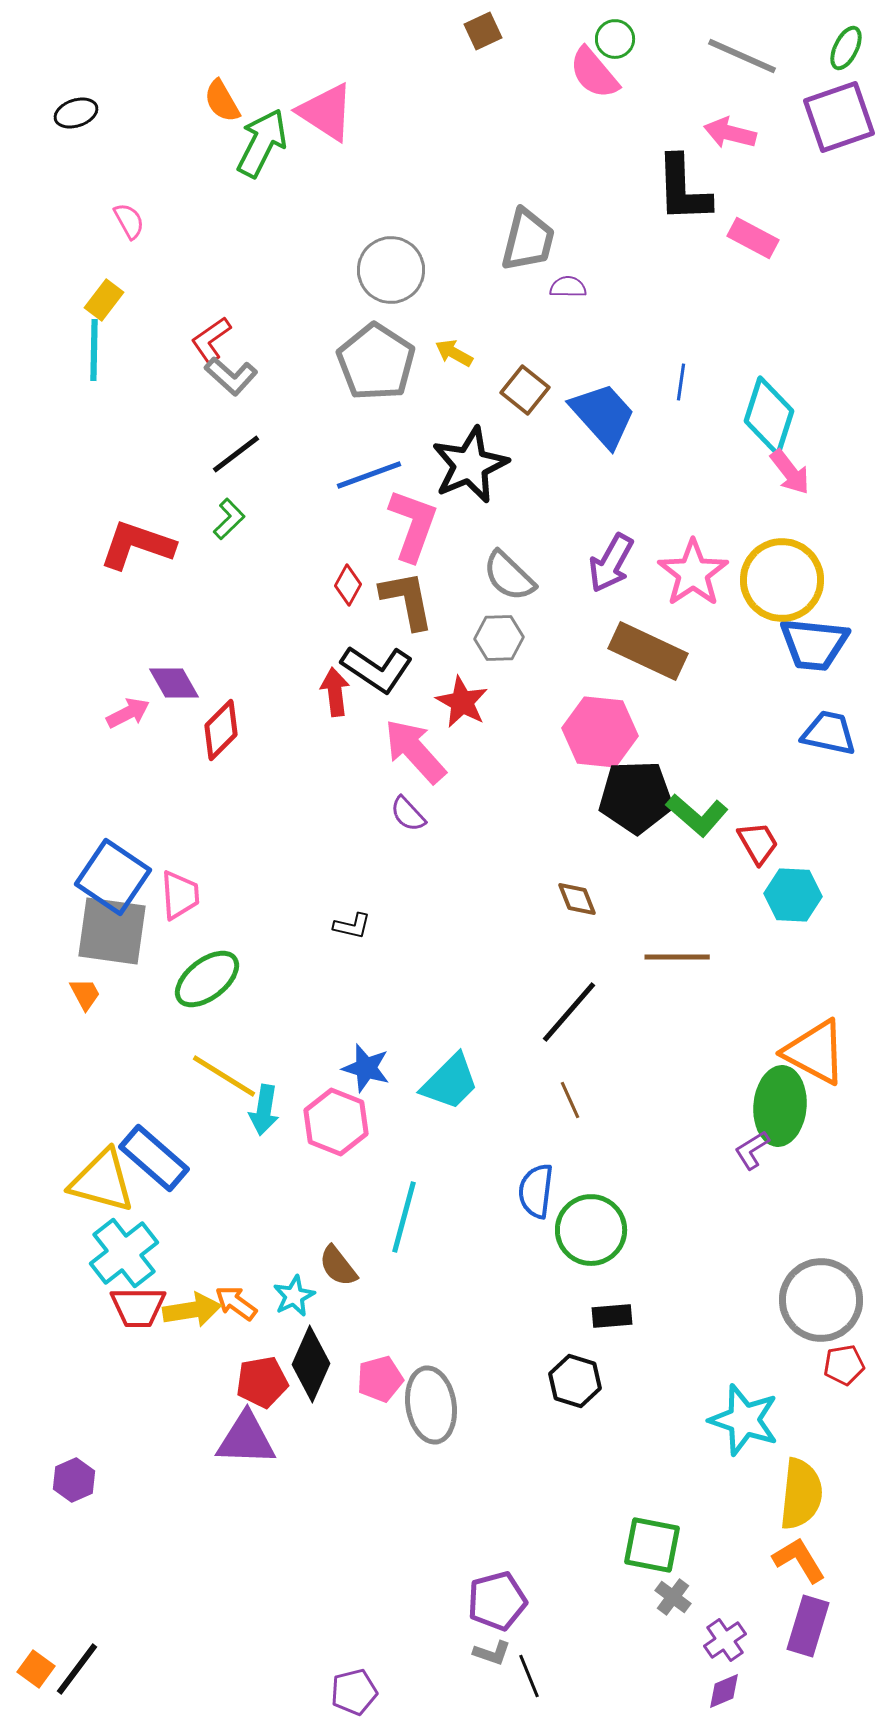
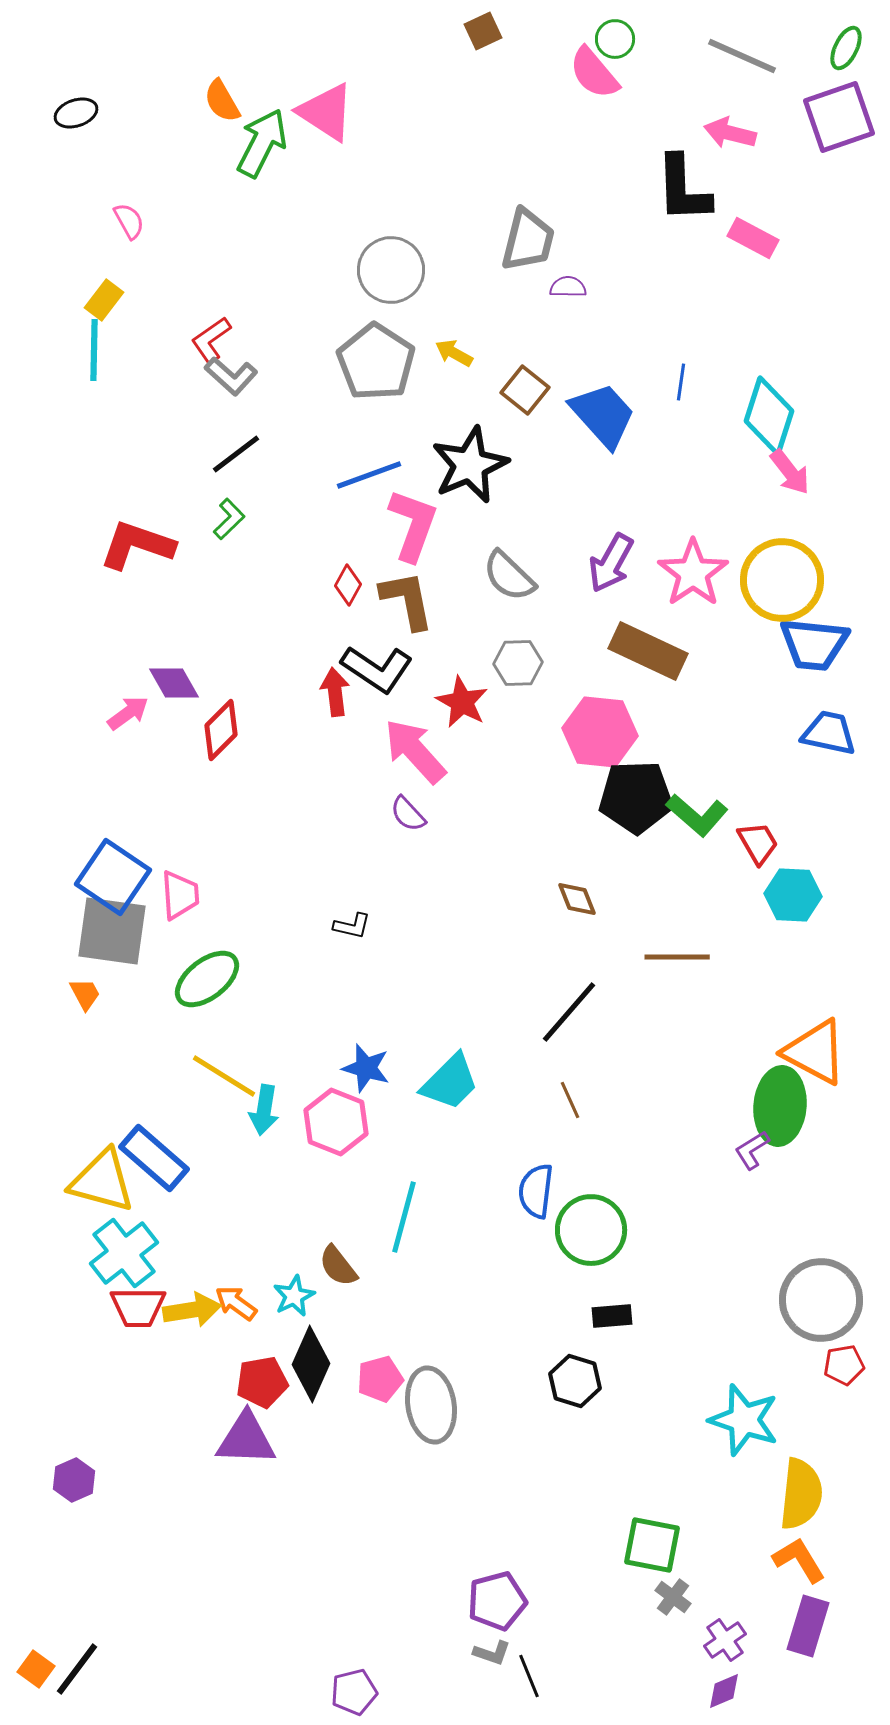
gray hexagon at (499, 638): moved 19 px right, 25 px down
pink arrow at (128, 713): rotated 9 degrees counterclockwise
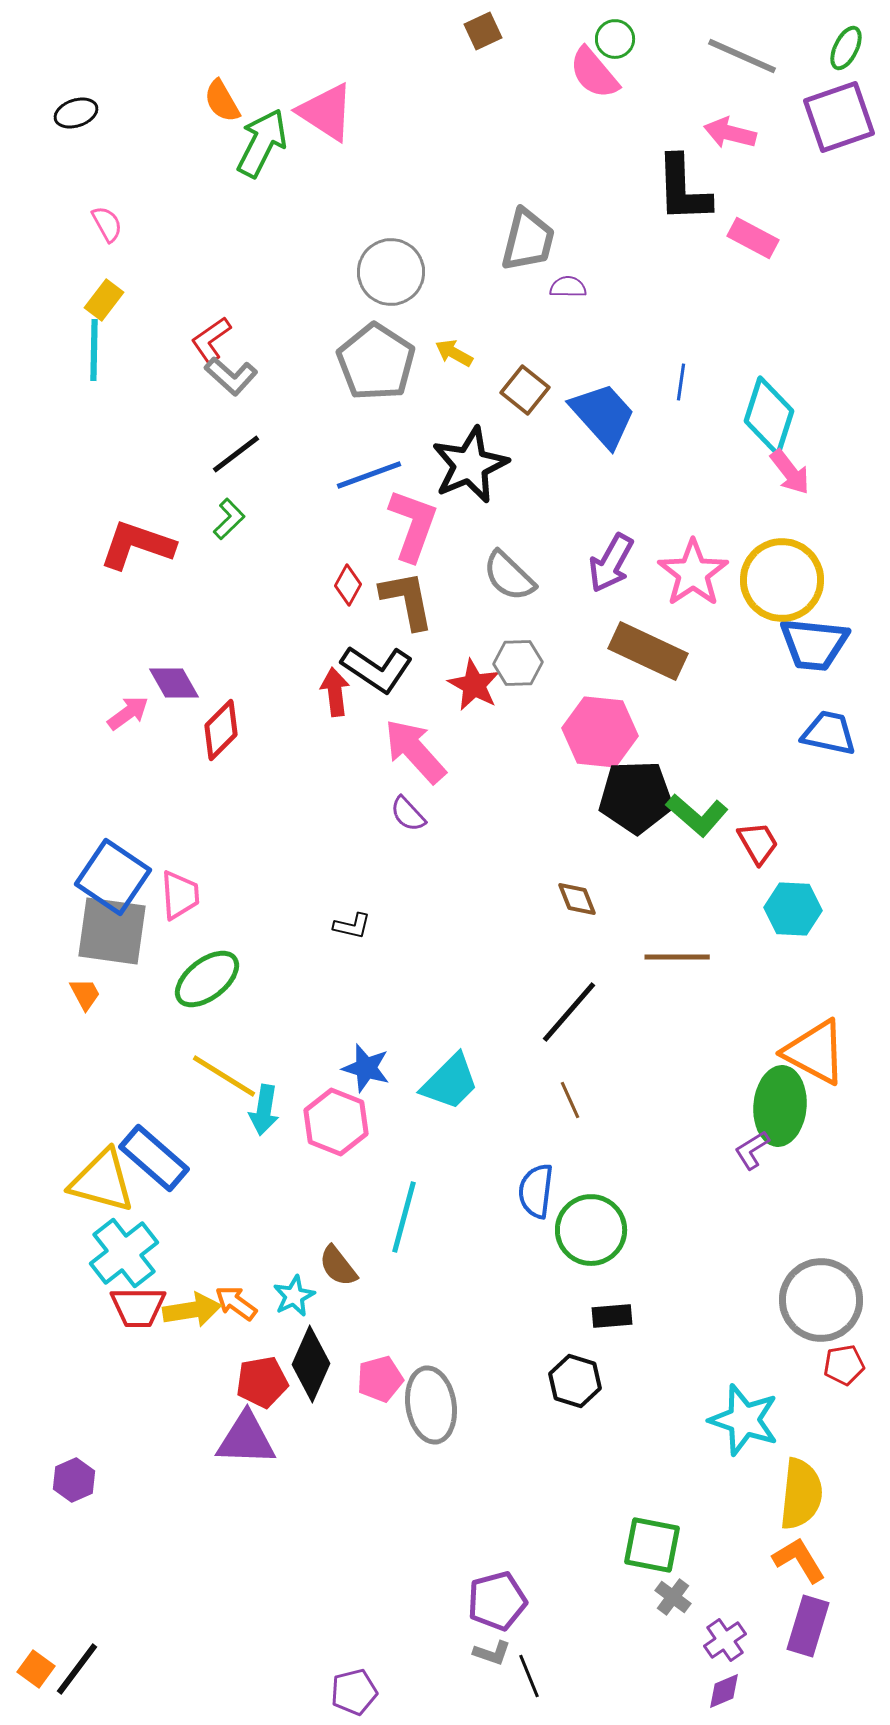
pink semicircle at (129, 221): moved 22 px left, 3 px down
gray circle at (391, 270): moved 2 px down
red star at (462, 702): moved 12 px right, 17 px up
cyan hexagon at (793, 895): moved 14 px down
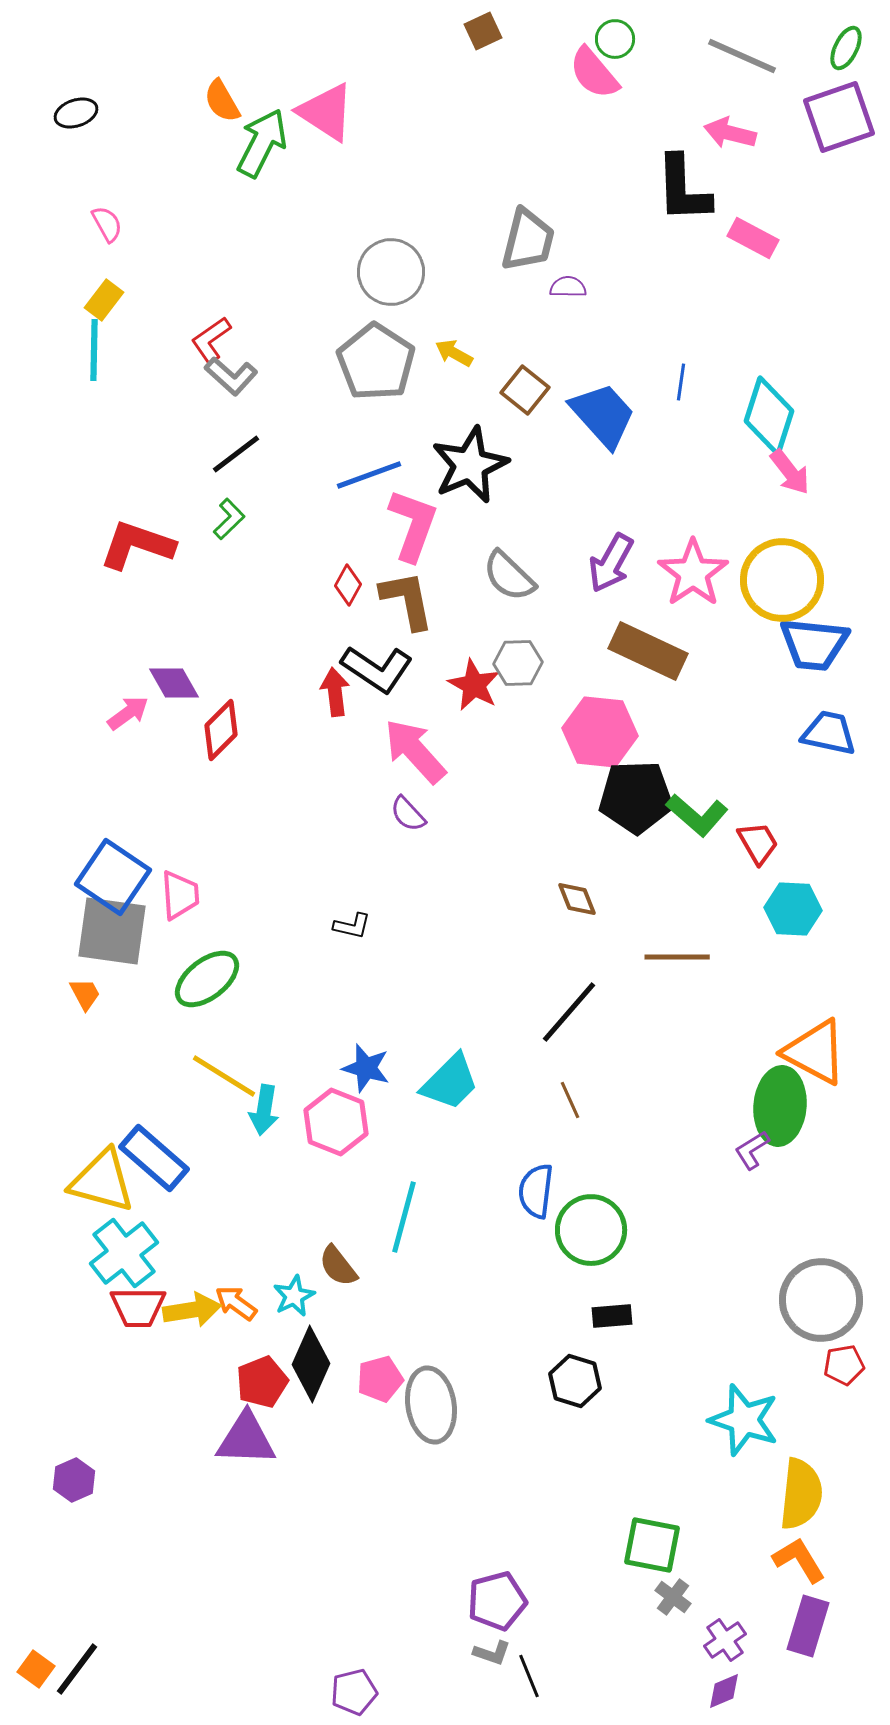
red pentagon at (262, 1382): rotated 12 degrees counterclockwise
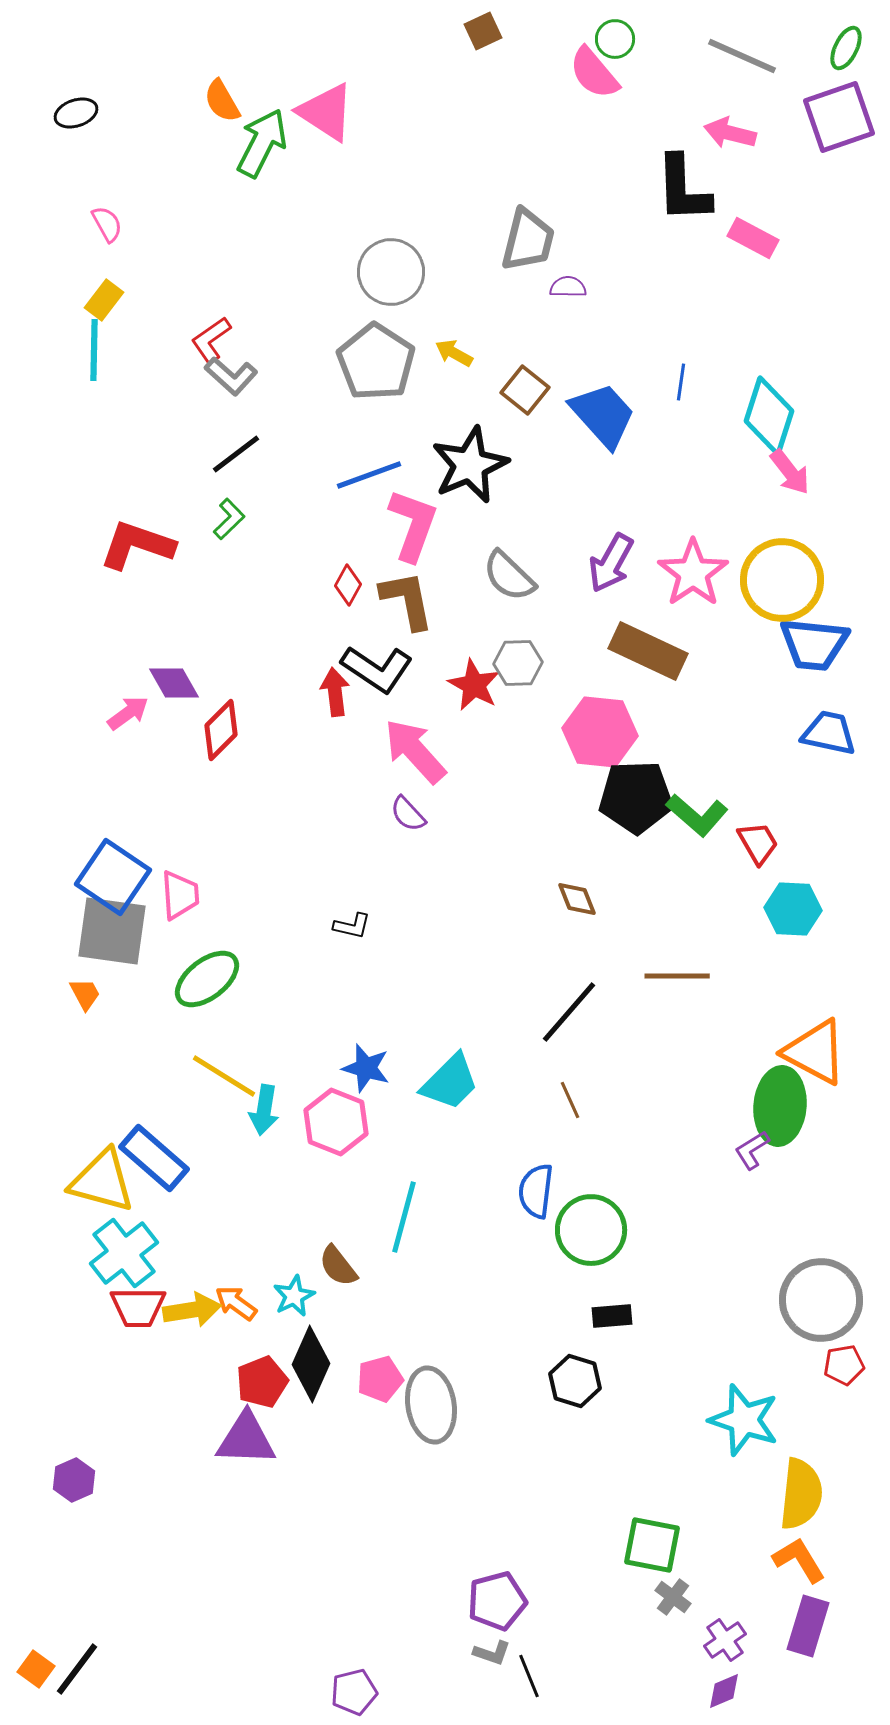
brown line at (677, 957): moved 19 px down
